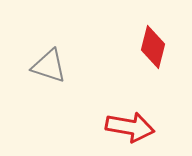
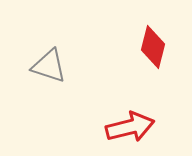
red arrow: rotated 24 degrees counterclockwise
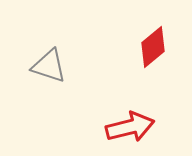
red diamond: rotated 36 degrees clockwise
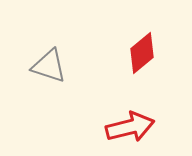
red diamond: moved 11 px left, 6 px down
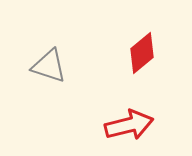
red arrow: moved 1 px left, 2 px up
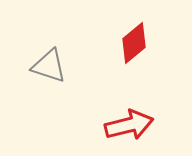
red diamond: moved 8 px left, 10 px up
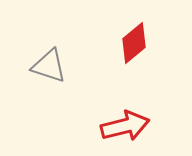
red arrow: moved 4 px left, 1 px down
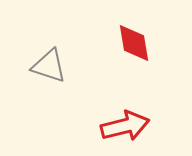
red diamond: rotated 60 degrees counterclockwise
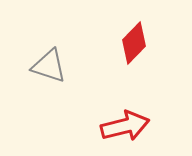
red diamond: rotated 54 degrees clockwise
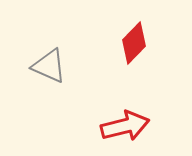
gray triangle: rotated 6 degrees clockwise
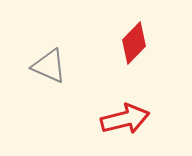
red arrow: moved 7 px up
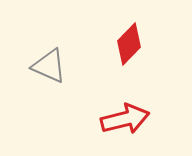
red diamond: moved 5 px left, 1 px down
